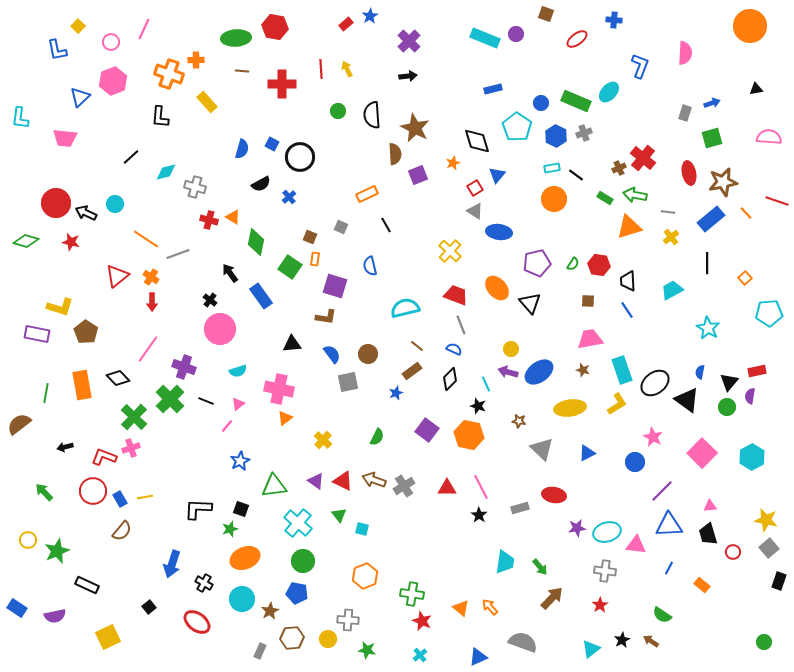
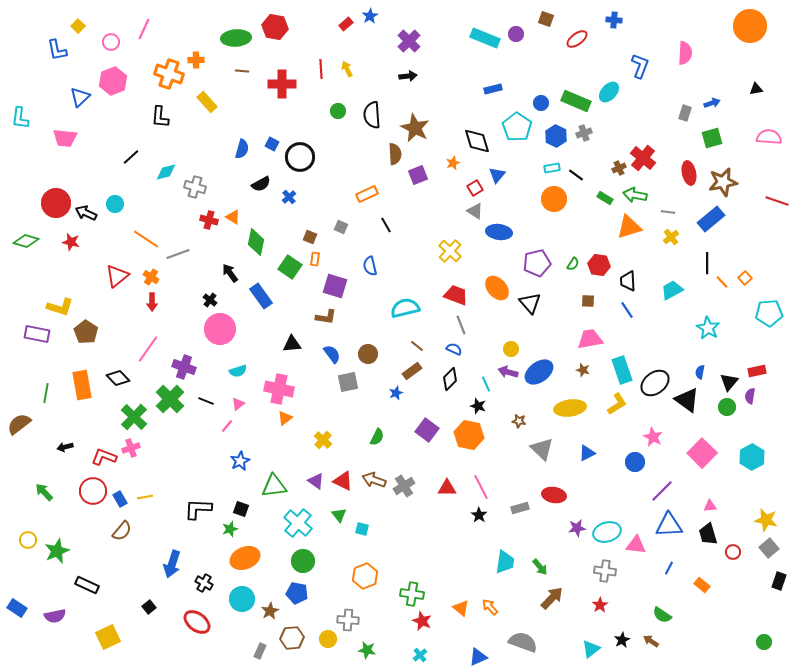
brown square at (546, 14): moved 5 px down
orange line at (746, 213): moved 24 px left, 69 px down
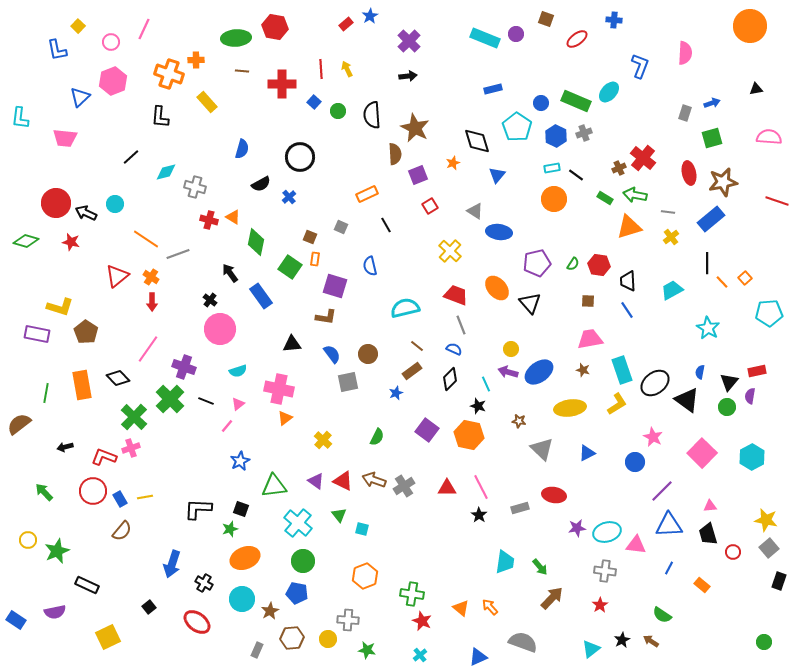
blue square at (272, 144): moved 42 px right, 42 px up; rotated 16 degrees clockwise
red square at (475, 188): moved 45 px left, 18 px down
blue rectangle at (17, 608): moved 1 px left, 12 px down
purple semicircle at (55, 616): moved 4 px up
gray rectangle at (260, 651): moved 3 px left, 1 px up
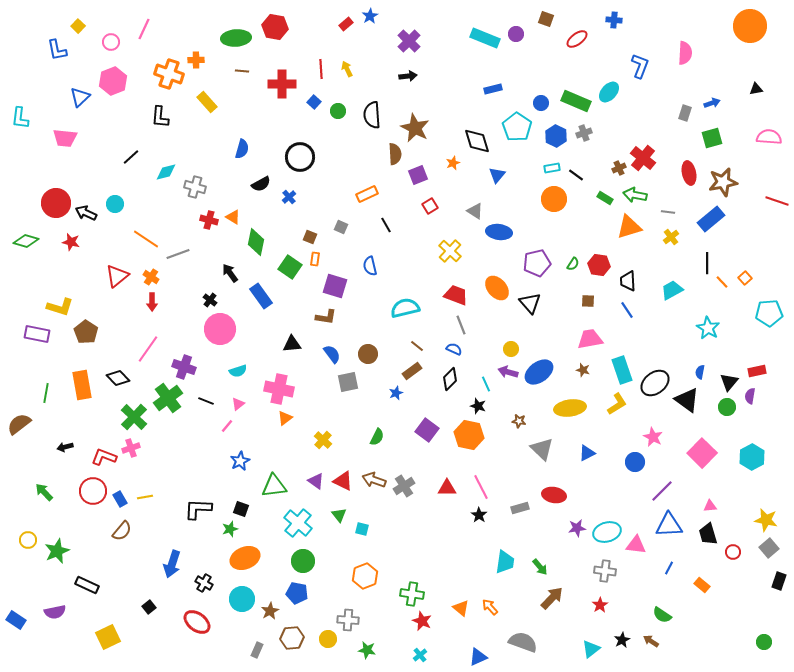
green cross at (170, 399): moved 2 px left, 1 px up; rotated 8 degrees clockwise
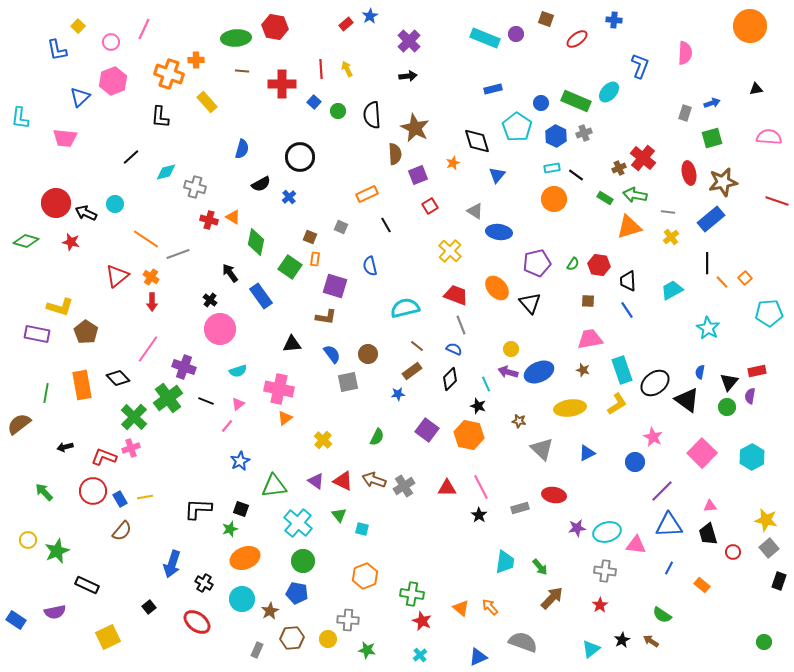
blue ellipse at (539, 372): rotated 12 degrees clockwise
blue star at (396, 393): moved 2 px right, 1 px down; rotated 16 degrees clockwise
